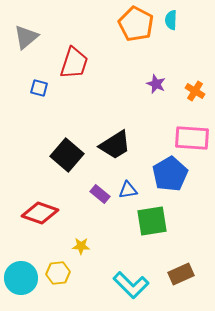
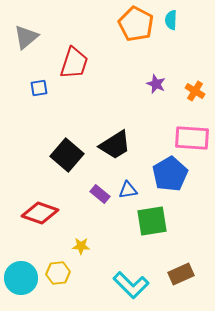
blue square: rotated 24 degrees counterclockwise
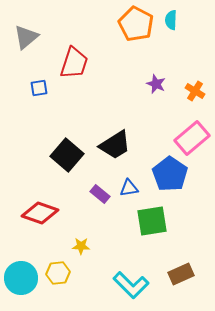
pink rectangle: rotated 44 degrees counterclockwise
blue pentagon: rotated 8 degrees counterclockwise
blue triangle: moved 1 px right, 2 px up
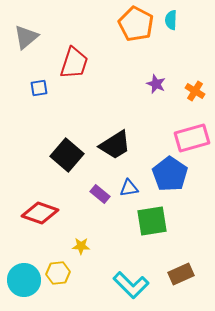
pink rectangle: rotated 24 degrees clockwise
cyan circle: moved 3 px right, 2 px down
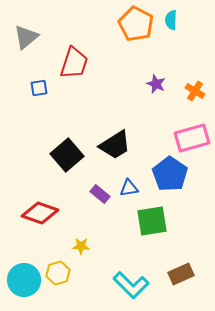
black square: rotated 8 degrees clockwise
yellow hexagon: rotated 10 degrees counterclockwise
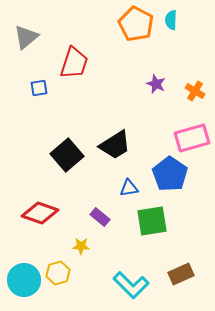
purple rectangle: moved 23 px down
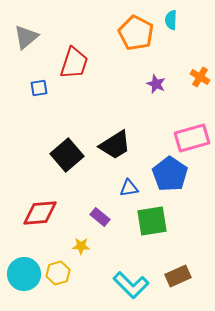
orange pentagon: moved 9 px down
orange cross: moved 5 px right, 14 px up
red diamond: rotated 24 degrees counterclockwise
brown rectangle: moved 3 px left, 2 px down
cyan circle: moved 6 px up
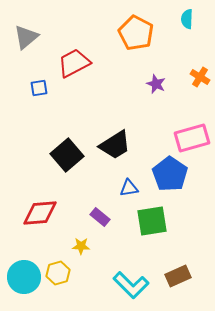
cyan semicircle: moved 16 px right, 1 px up
red trapezoid: rotated 136 degrees counterclockwise
cyan circle: moved 3 px down
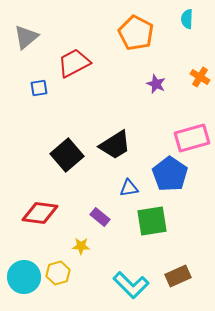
red diamond: rotated 12 degrees clockwise
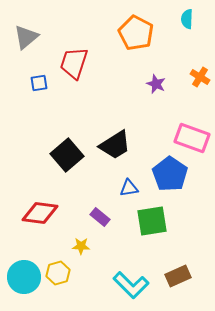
red trapezoid: rotated 44 degrees counterclockwise
blue square: moved 5 px up
pink rectangle: rotated 36 degrees clockwise
